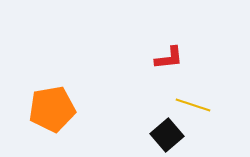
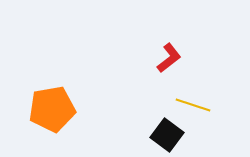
red L-shape: rotated 32 degrees counterclockwise
black square: rotated 12 degrees counterclockwise
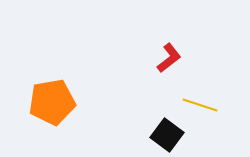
yellow line: moved 7 px right
orange pentagon: moved 7 px up
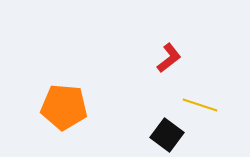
orange pentagon: moved 12 px right, 5 px down; rotated 15 degrees clockwise
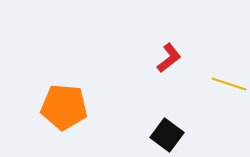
yellow line: moved 29 px right, 21 px up
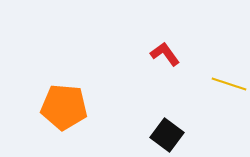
red L-shape: moved 4 px left, 4 px up; rotated 88 degrees counterclockwise
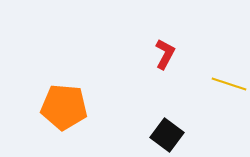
red L-shape: rotated 64 degrees clockwise
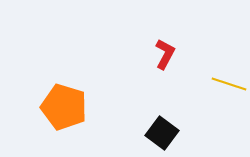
orange pentagon: rotated 12 degrees clockwise
black square: moved 5 px left, 2 px up
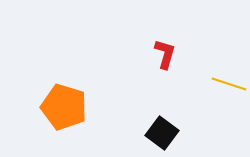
red L-shape: rotated 12 degrees counterclockwise
